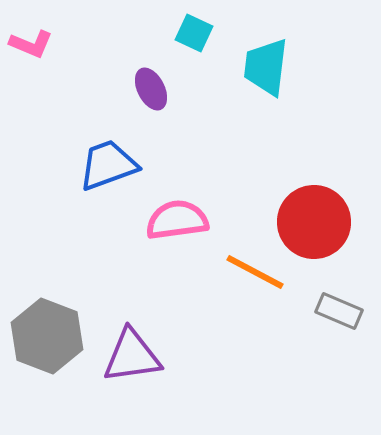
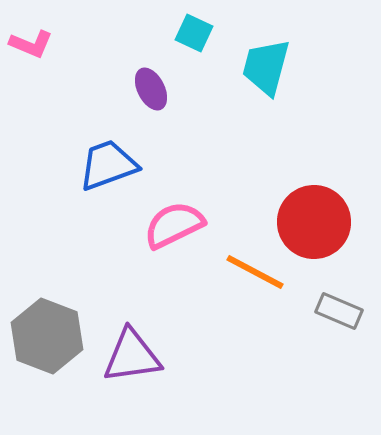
cyan trapezoid: rotated 8 degrees clockwise
pink semicircle: moved 3 px left, 5 px down; rotated 18 degrees counterclockwise
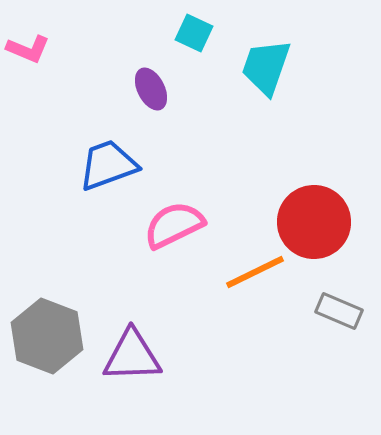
pink L-shape: moved 3 px left, 5 px down
cyan trapezoid: rotated 4 degrees clockwise
orange line: rotated 54 degrees counterclockwise
purple triangle: rotated 6 degrees clockwise
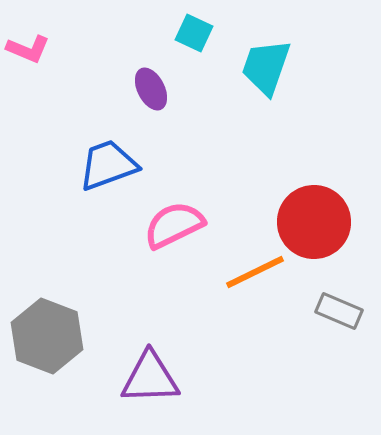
purple triangle: moved 18 px right, 22 px down
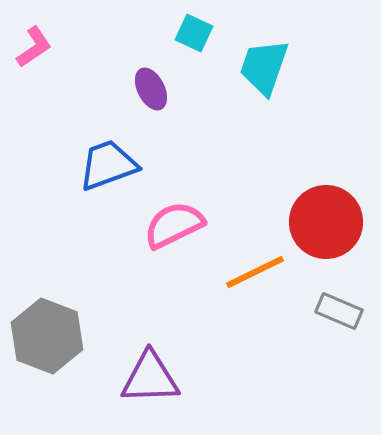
pink L-shape: moved 6 px right, 2 px up; rotated 57 degrees counterclockwise
cyan trapezoid: moved 2 px left
red circle: moved 12 px right
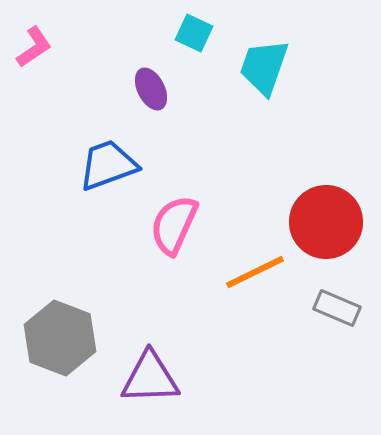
pink semicircle: rotated 40 degrees counterclockwise
gray rectangle: moved 2 px left, 3 px up
gray hexagon: moved 13 px right, 2 px down
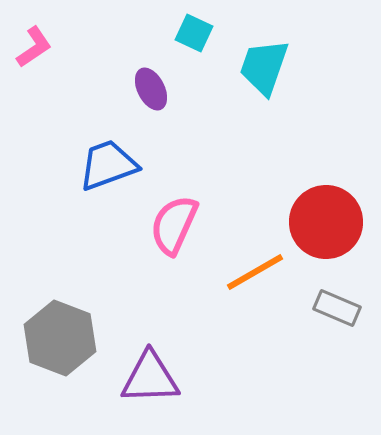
orange line: rotated 4 degrees counterclockwise
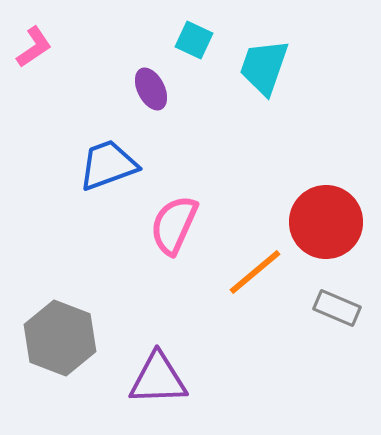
cyan square: moved 7 px down
orange line: rotated 10 degrees counterclockwise
purple triangle: moved 8 px right, 1 px down
